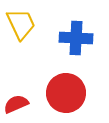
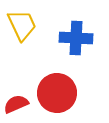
yellow trapezoid: moved 1 px right, 1 px down
red circle: moved 9 px left
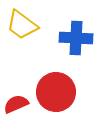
yellow trapezoid: rotated 152 degrees clockwise
red circle: moved 1 px left, 1 px up
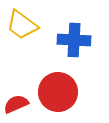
blue cross: moved 2 px left, 2 px down
red circle: moved 2 px right
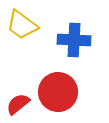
red semicircle: moved 2 px right; rotated 15 degrees counterclockwise
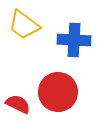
yellow trapezoid: moved 2 px right
red semicircle: rotated 65 degrees clockwise
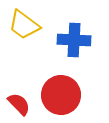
red circle: moved 3 px right, 3 px down
red semicircle: moved 1 px right; rotated 20 degrees clockwise
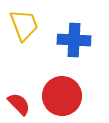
yellow trapezoid: rotated 148 degrees counterclockwise
red circle: moved 1 px right, 1 px down
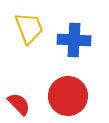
yellow trapezoid: moved 5 px right, 3 px down
red circle: moved 6 px right
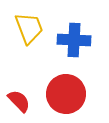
red circle: moved 2 px left, 2 px up
red semicircle: moved 3 px up
